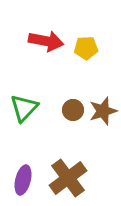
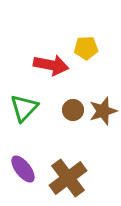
red arrow: moved 5 px right, 24 px down
purple ellipse: moved 11 px up; rotated 52 degrees counterclockwise
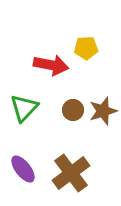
brown cross: moved 3 px right, 5 px up
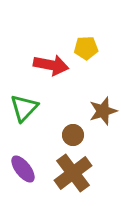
brown circle: moved 25 px down
brown cross: moved 2 px right
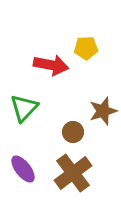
brown circle: moved 3 px up
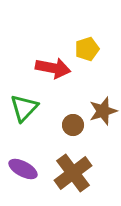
yellow pentagon: moved 1 px right, 1 px down; rotated 15 degrees counterclockwise
red arrow: moved 2 px right, 3 px down
brown circle: moved 7 px up
purple ellipse: rotated 24 degrees counterclockwise
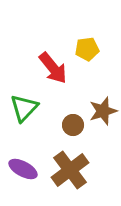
yellow pentagon: rotated 10 degrees clockwise
red arrow: rotated 40 degrees clockwise
brown cross: moved 3 px left, 3 px up
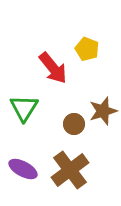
yellow pentagon: rotated 30 degrees clockwise
green triangle: rotated 12 degrees counterclockwise
brown circle: moved 1 px right, 1 px up
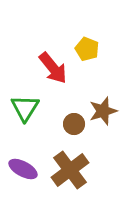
green triangle: moved 1 px right
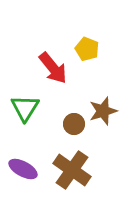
brown cross: moved 2 px right; rotated 18 degrees counterclockwise
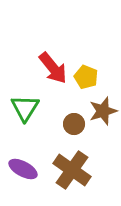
yellow pentagon: moved 1 px left, 28 px down
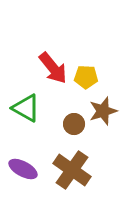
yellow pentagon: rotated 20 degrees counterclockwise
green triangle: moved 1 px right; rotated 32 degrees counterclockwise
